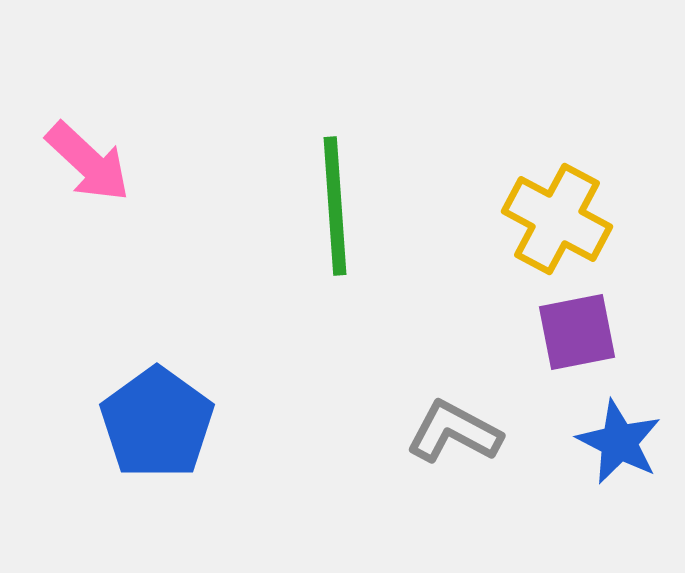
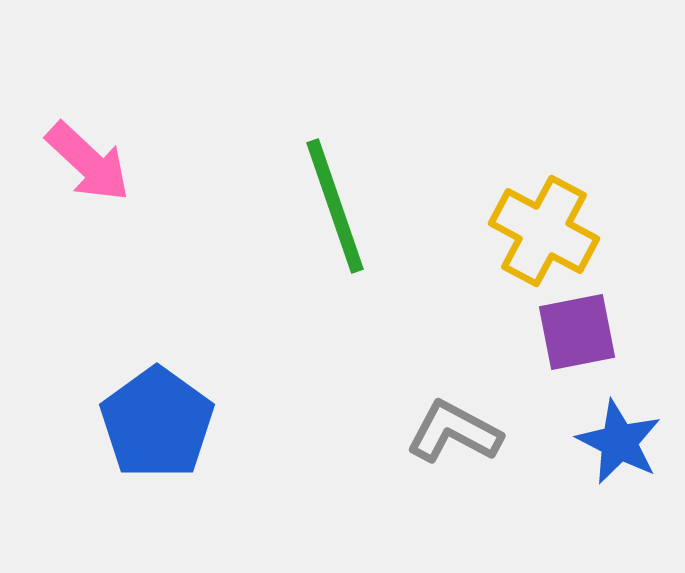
green line: rotated 15 degrees counterclockwise
yellow cross: moved 13 px left, 12 px down
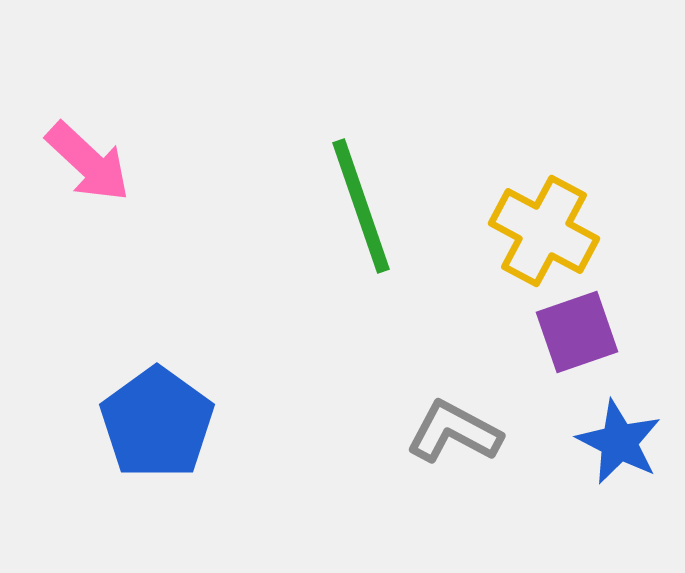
green line: moved 26 px right
purple square: rotated 8 degrees counterclockwise
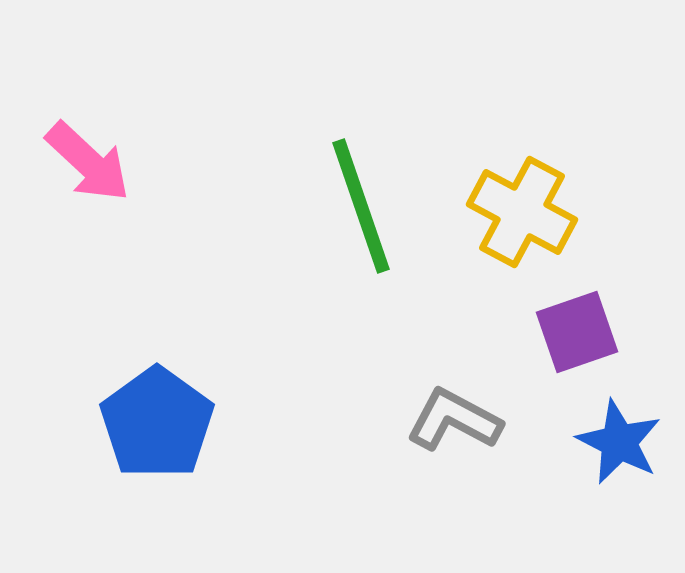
yellow cross: moved 22 px left, 19 px up
gray L-shape: moved 12 px up
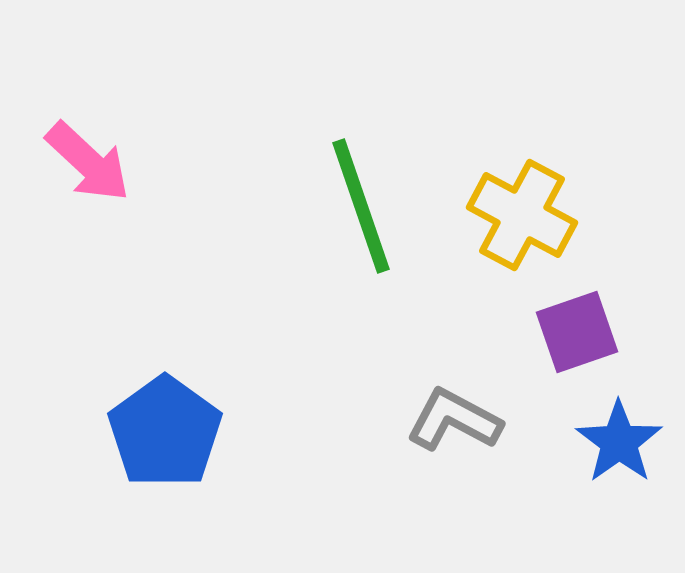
yellow cross: moved 3 px down
blue pentagon: moved 8 px right, 9 px down
blue star: rotated 10 degrees clockwise
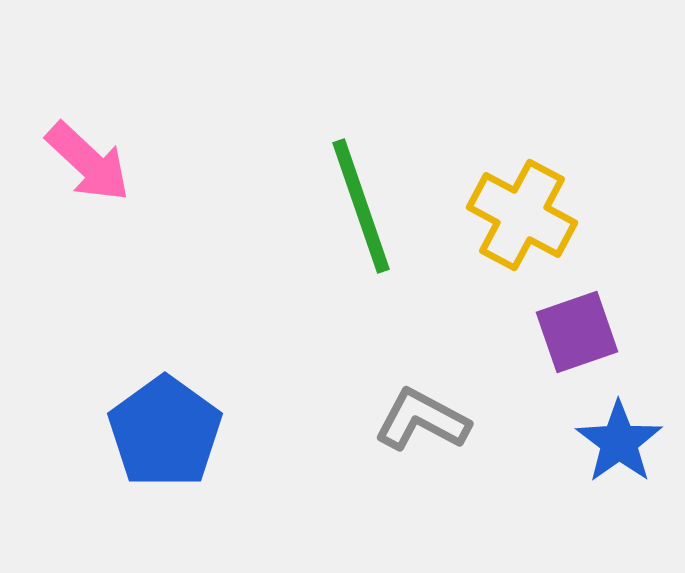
gray L-shape: moved 32 px left
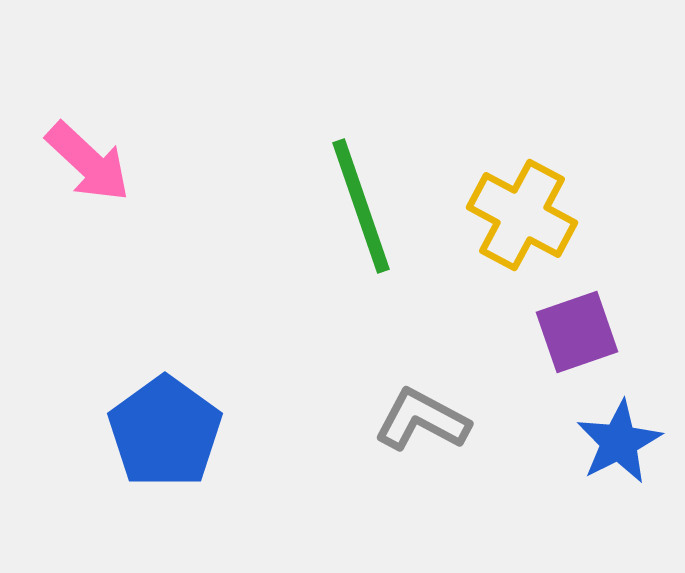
blue star: rotated 8 degrees clockwise
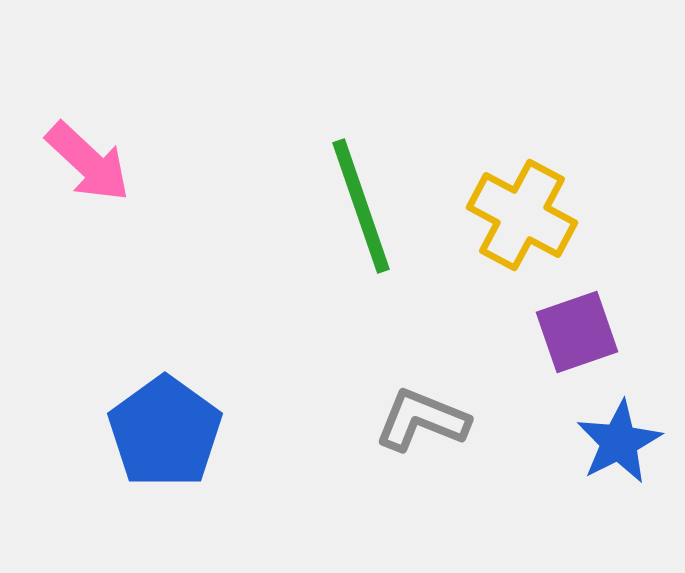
gray L-shape: rotated 6 degrees counterclockwise
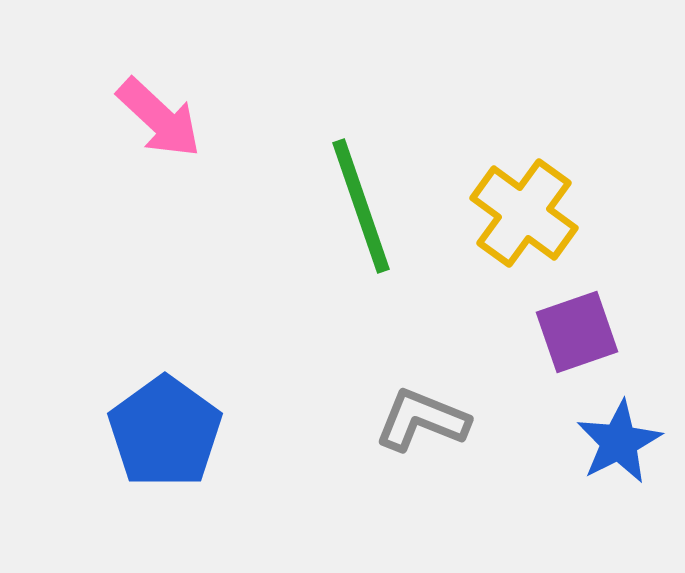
pink arrow: moved 71 px right, 44 px up
yellow cross: moved 2 px right, 2 px up; rotated 8 degrees clockwise
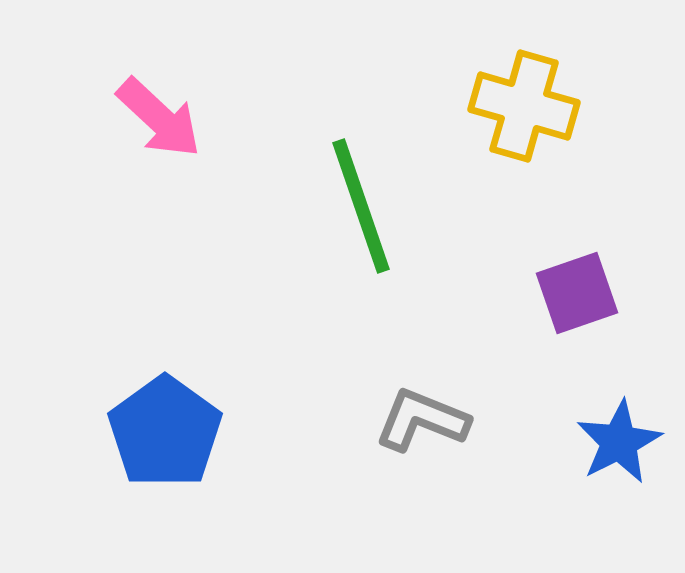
yellow cross: moved 107 px up; rotated 20 degrees counterclockwise
purple square: moved 39 px up
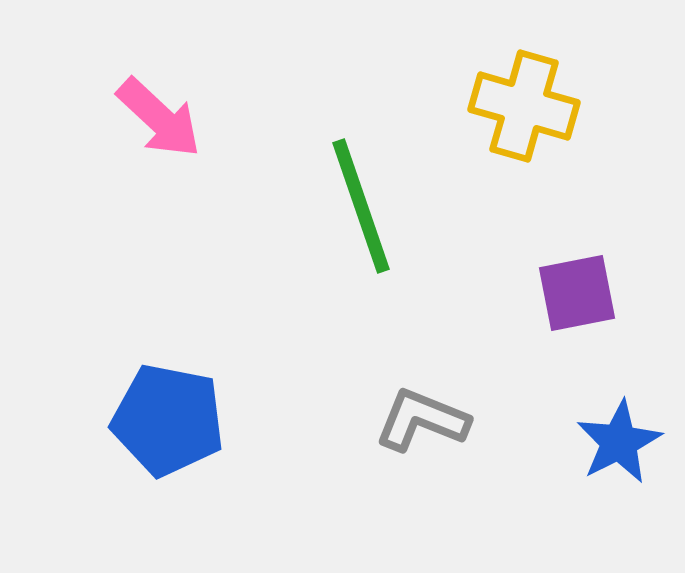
purple square: rotated 8 degrees clockwise
blue pentagon: moved 3 px right, 12 px up; rotated 25 degrees counterclockwise
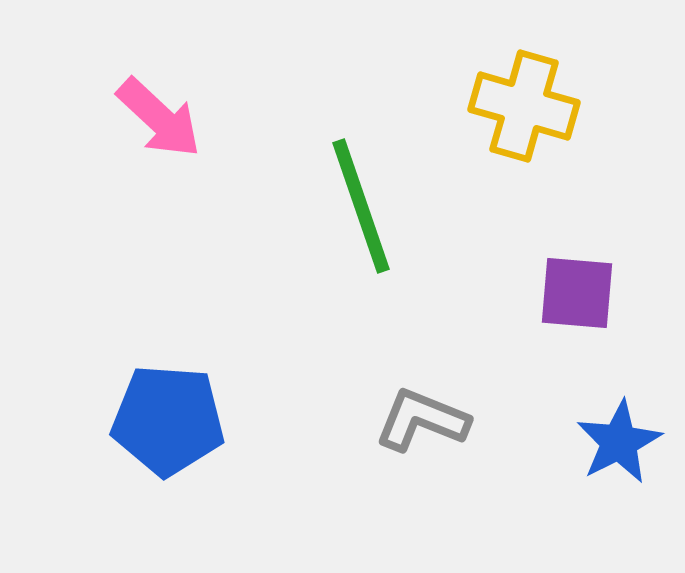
purple square: rotated 16 degrees clockwise
blue pentagon: rotated 7 degrees counterclockwise
